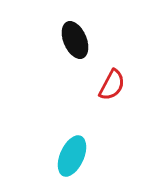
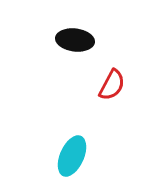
black ellipse: rotated 60 degrees counterclockwise
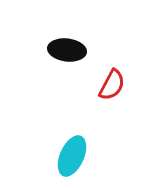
black ellipse: moved 8 px left, 10 px down
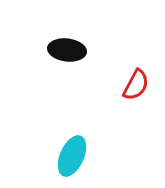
red semicircle: moved 24 px right
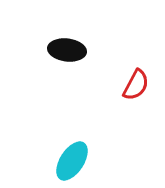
cyan ellipse: moved 5 px down; rotated 9 degrees clockwise
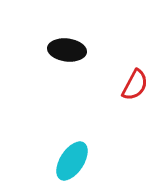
red semicircle: moved 1 px left
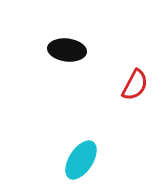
cyan ellipse: moved 9 px right, 1 px up
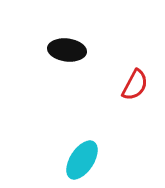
cyan ellipse: moved 1 px right
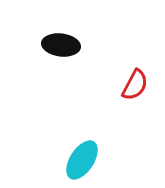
black ellipse: moved 6 px left, 5 px up
